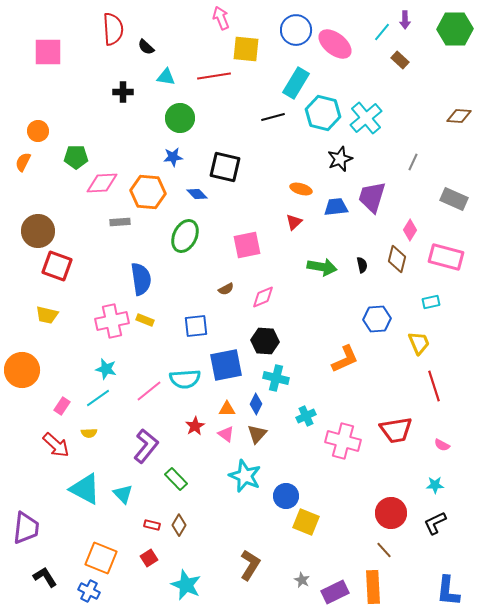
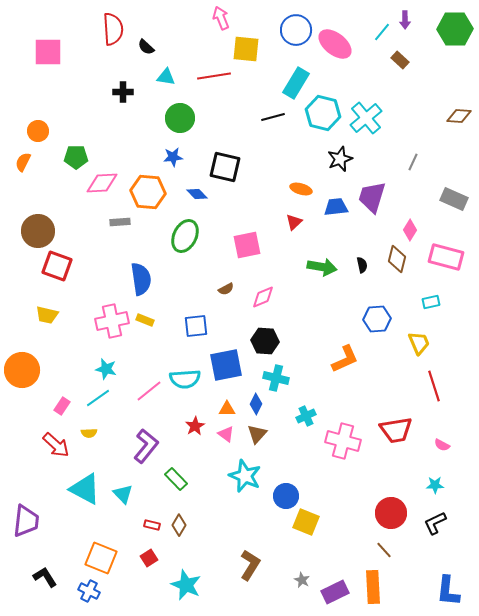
purple trapezoid at (26, 528): moved 7 px up
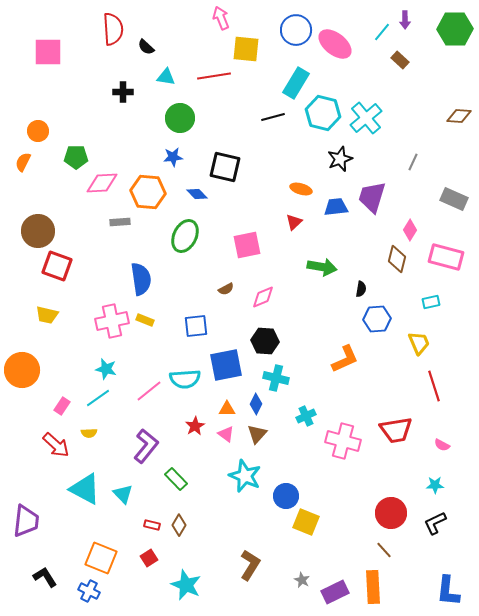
black semicircle at (362, 265): moved 1 px left, 24 px down; rotated 21 degrees clockwise
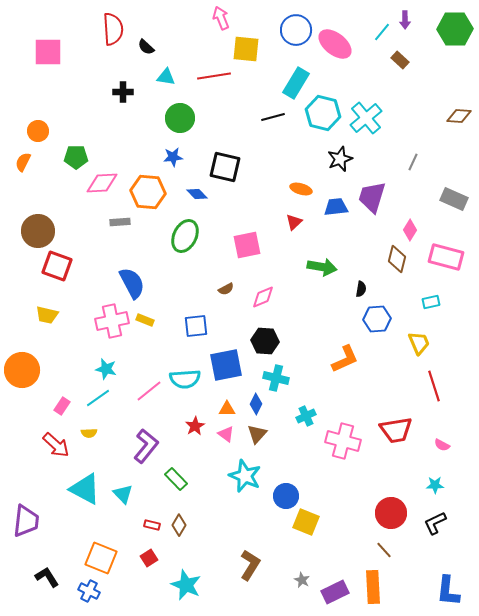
blue semicircle at (141, 279): moved 9 px left, 4 px down; rotated 20 degrees counterclockwise
black L-shape at (45, 577): moved 2 px right
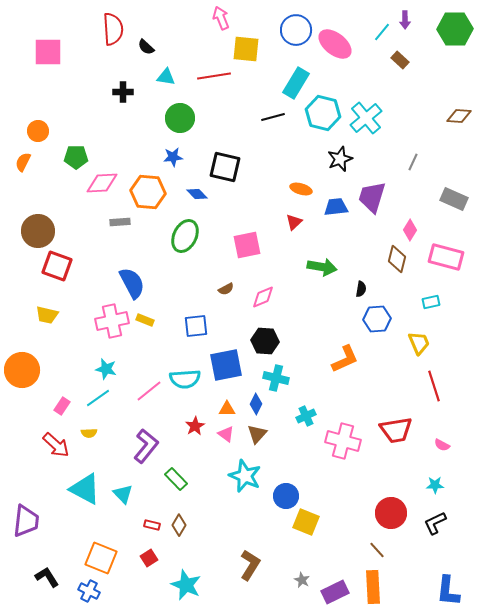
brown line at (384, 550): moved 7 px left
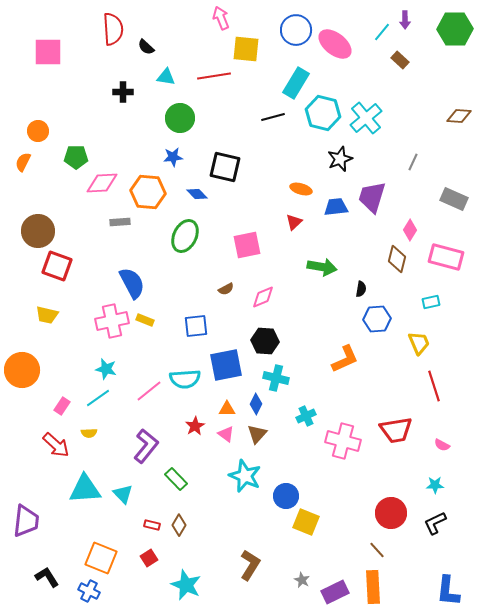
cyan triangle at (85, 489): rotated 32 degrees counterclockwise
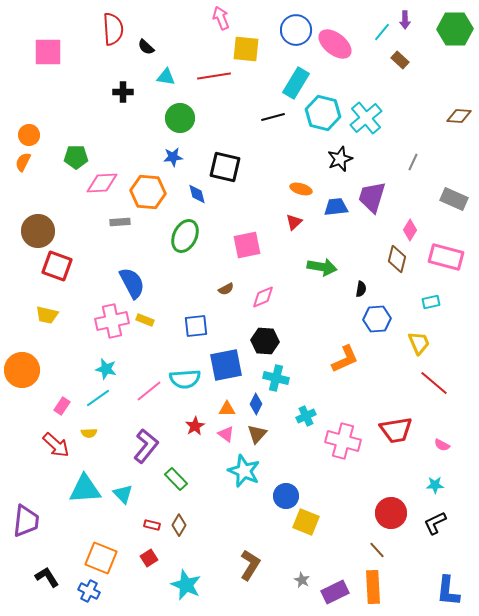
orange circle at (38, 131): moved 9 px left, 4 px down
blue diamond at (197, 194): rotated 30 degrees clockwise
red line at (434, 386): moved 3 px up; rotated 32 degrees counterclockwise
cyan star at (245, 476): moved 1 px left, 5 px up
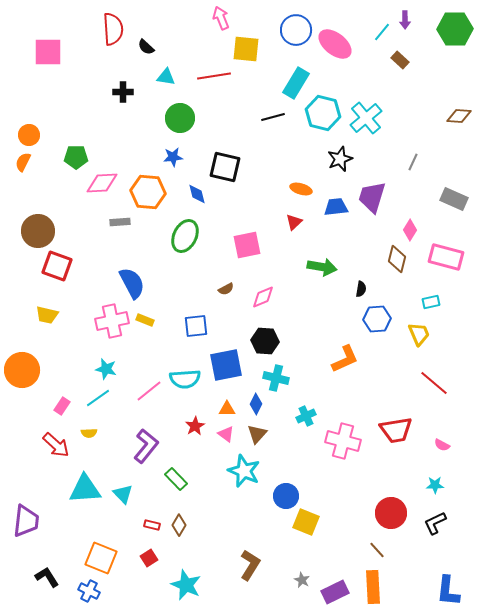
yellow trapezoid at (419, 343): moved 9 px up
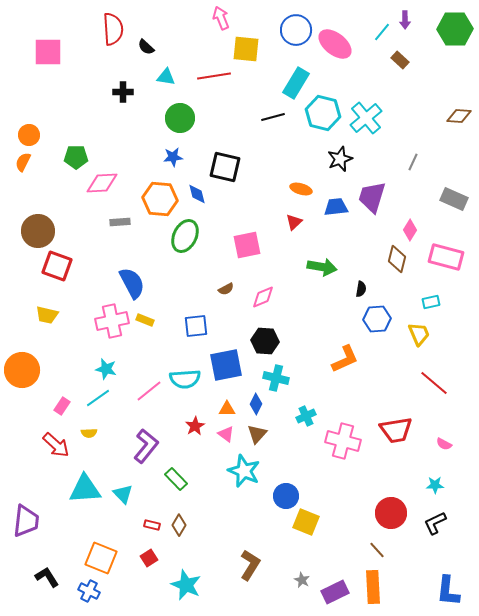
orange hexagon at (148, 192): moved 12 px right, 7 px down
pink semicircle at (442, 445): moved 2 px right, 1 px up
